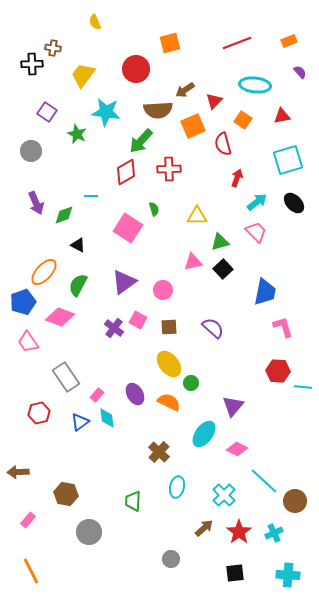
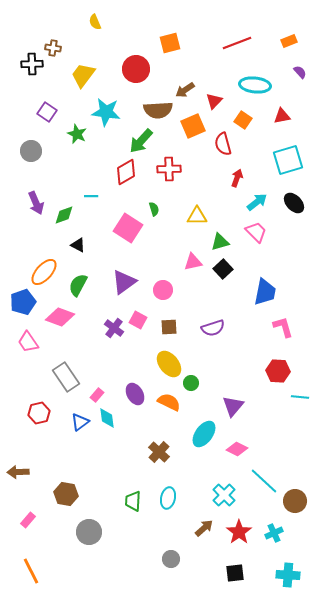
purple semicircle at (213, 328): rotated 120 degrees clockwise
cyan line at (303, 387): moved 3 px left, 10 px down
cyan ellipse at (177, 487): moved 9 px left, 11 px down
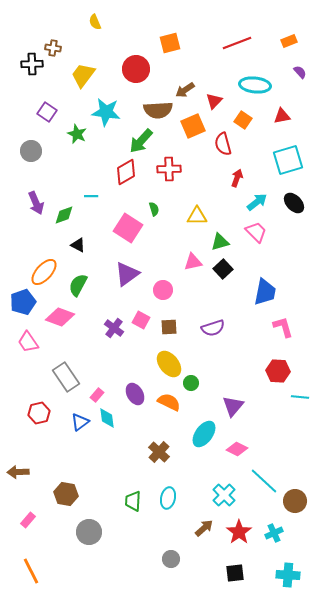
purple triangle at (124, 282): moved 3 px right, 8 px up
pink square at (138, 320): moved 3 px right
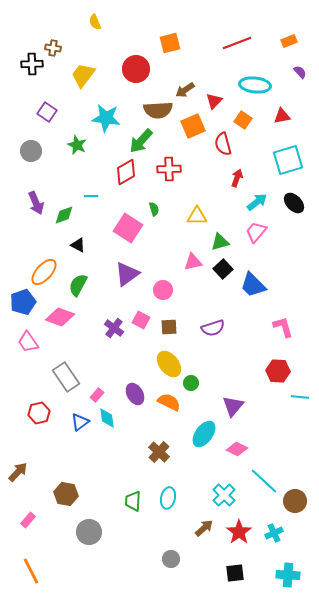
cyan star at (106, 112): moved 6 px down
green star at (77, 134): moved 11 px down
pink trapezoid at (256, 232): rotated 95 degrees counterclockwise
blue trapezoid at (265, 292): moved 12 px left, 7 px up; rotated 124 degrees clockwise
brown arrow at (18, 472): rotated 135 degrees clockwise
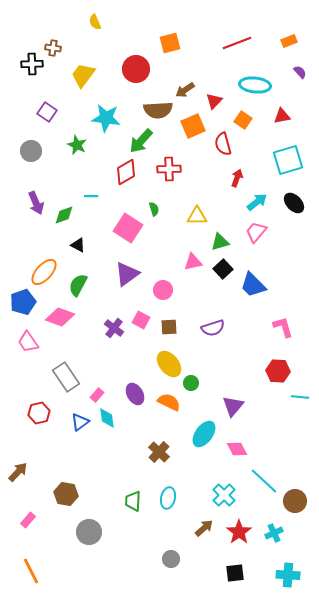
pink diamond at (237, 449): rotated 35 degrees clockwise
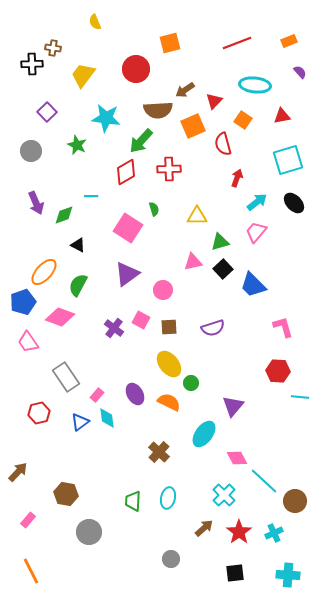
purple square at (47, 112): rotated 12 degrees clockwise
pink diamond at (237, 449): moved 9 px down
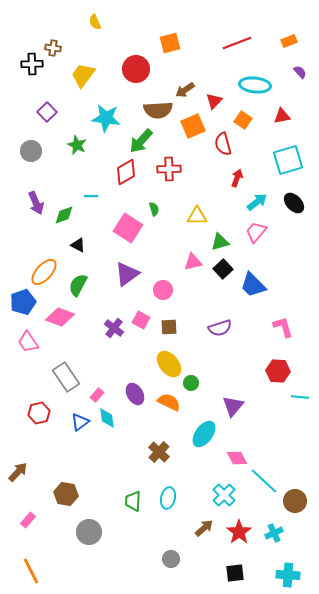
purple semicircle at (213, 328): moved 7 px right
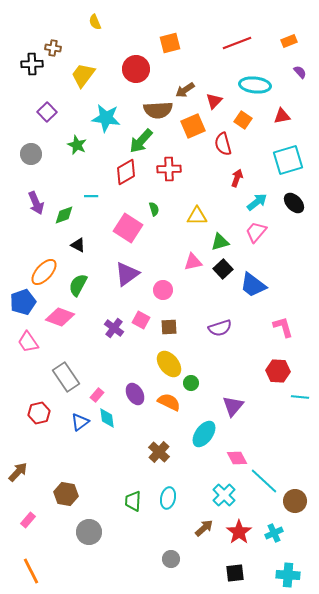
gray circle at (31, 151): moved 3 px down
blue trapezoid at (253, 285): rotated 8 degrees counterclockwise
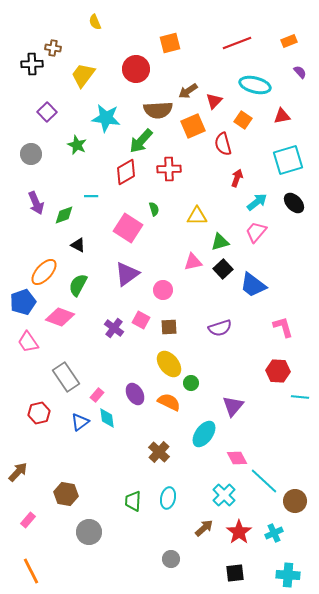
cyan ellipse at (255, 85): rotated 8 degrees clockwise
brown arrow at (185, 90): moved 3 px right, 1 px down
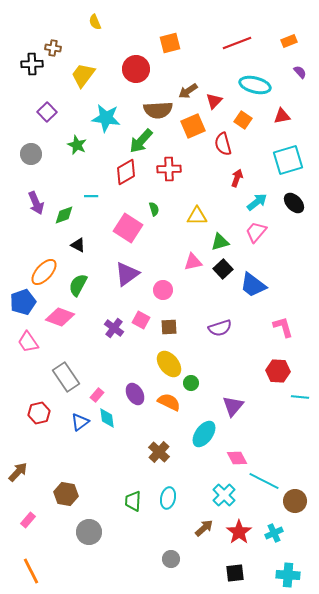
cyan line at (264, 481): rotated 16 degrees counterclockwise
